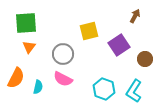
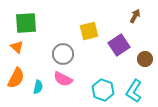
orange triangle: moved 12 px left; rotated 24 degrees counterclockwise
cyan hexagon: moved 1 px left, 1 px down
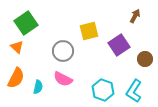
green square: rotated 30 degrees counterclockwise
gray circle: moved 3 px up
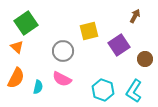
pink semicircle: moved 1 px left
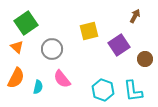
gray circle: moved 11 px left, 2 px up
pink semicircle: rotated 24 degrees clockwise
cyan L-shape: moved 1 px left; rotated 40 degrees counterclockwise
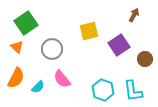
brown arrow: moved 1 px left, 1 px up
cyan semicircle: rotated 32 degrees clockwise
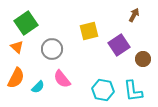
brown circle: moved 2 px left
cyan hexagon: rotated 10 degrees counterclockwise
